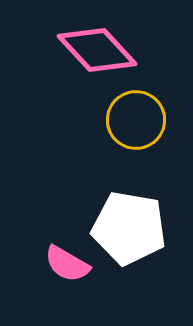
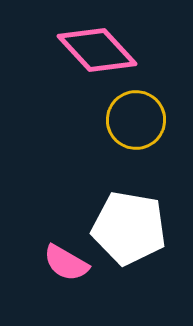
pink semicircle: moved 1 px left, 1 px up
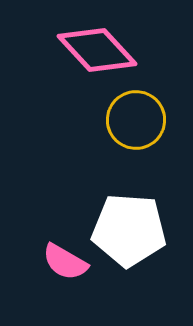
white pentagon: moved 2 px down; rotated 6 degrees counterclockwise
pink semicircle: moved 1 px left, 1 px up
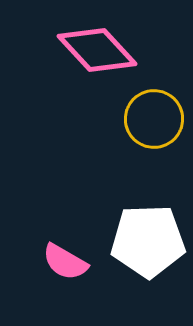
yellow circle: moved 18 px right, 1 px up
white pentagon: moved 19 px right, 11 px down; rotated 6 degrees counterclockwise
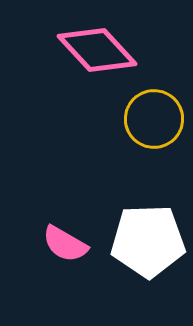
pink semicircle: moved 18 px up
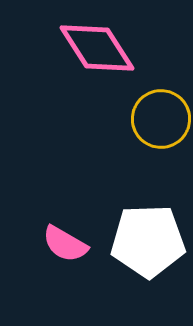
pink diamond: moved 2 px up; rotated 10 degrees clockwise
yellow circle: moved 7 px right
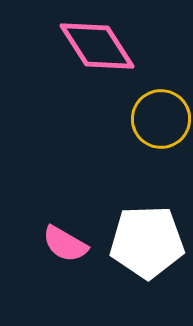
pink diamond: moved 2 px up
white pentagon: moved 1 px left, 1 px down
